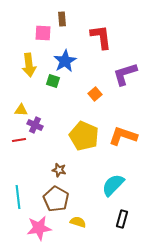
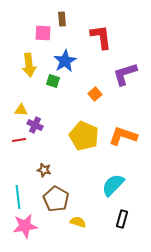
brown star: moved 15 px left
pink star: moved 14 px left, 2 px up
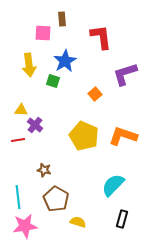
purple cross: rotated 14 degrees clockwise
red line: moved 1 px left
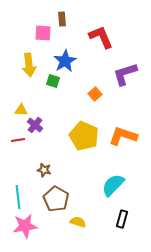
red L-shape: rotated 16 degrees counterclockwise
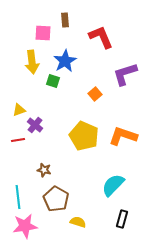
brown rectangle: moved 3 px right, 1 px down
yellow arrow: moved 3 px right, 3 px up
yellow triangle: moved 2 px left; rotated 24 degrees counterclockwise
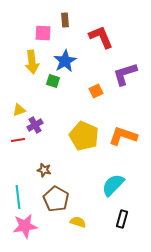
orange square: moved 1 px right, 3 px up; rotated 16 degrees clockwise
purple cross: rotated 21 degrees clockwise
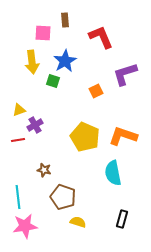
yellow pentagon: moved 1 px right, 1 px down
cyan semicircle: moved 12 px up; rotated 55 degrees counterclockwise
brown pentagon: moved 7 px right, 2 px up; rotated 10 degrees counterclockwise
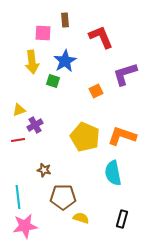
orange L-shape: moved 1 px left
brown pentagon: rotated 20 degrees counterclockwise
yellow semicircle: moved 3 px right, 4 px up
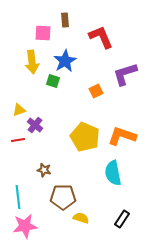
purple cross: rotated 21 degrees counterclockwise
black rectangle: rotated 18 degrees clockwise
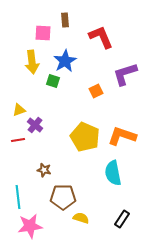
pink star: moved 5 px right
